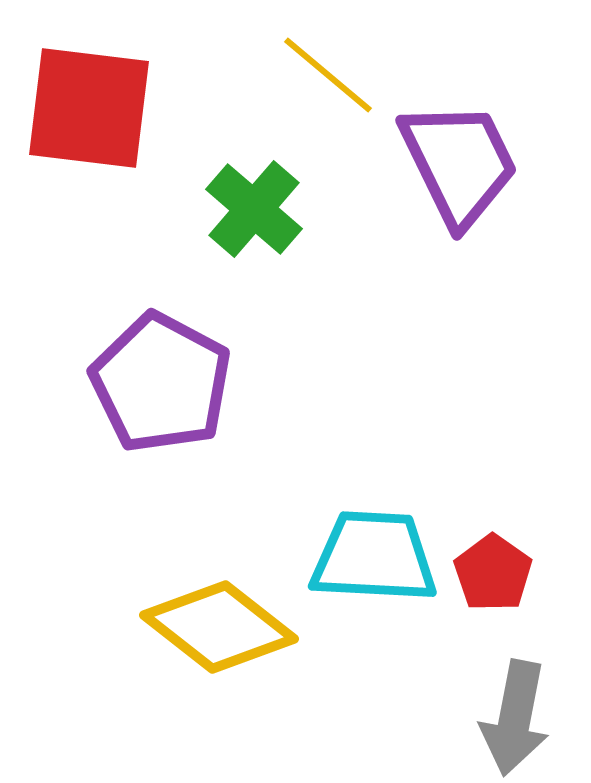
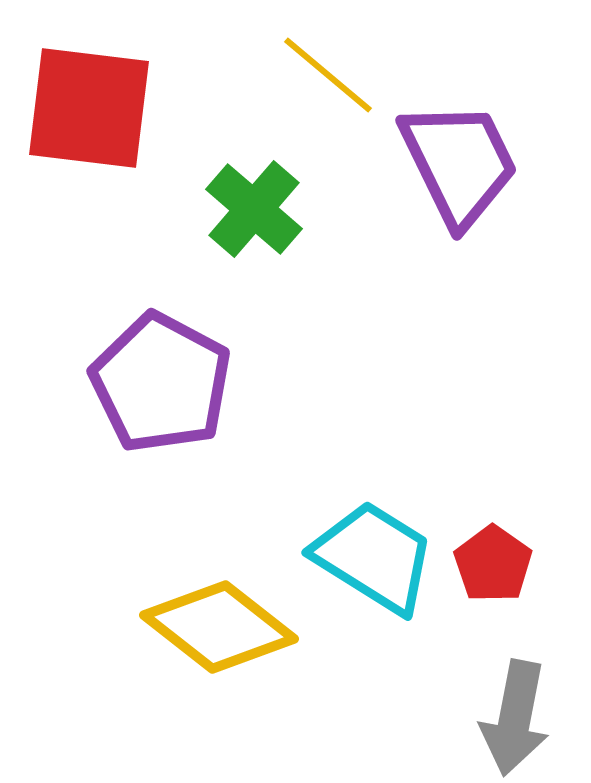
cyan trapezoid: rotated 29 degrees clockwise
red pentagon: moved 9 px up
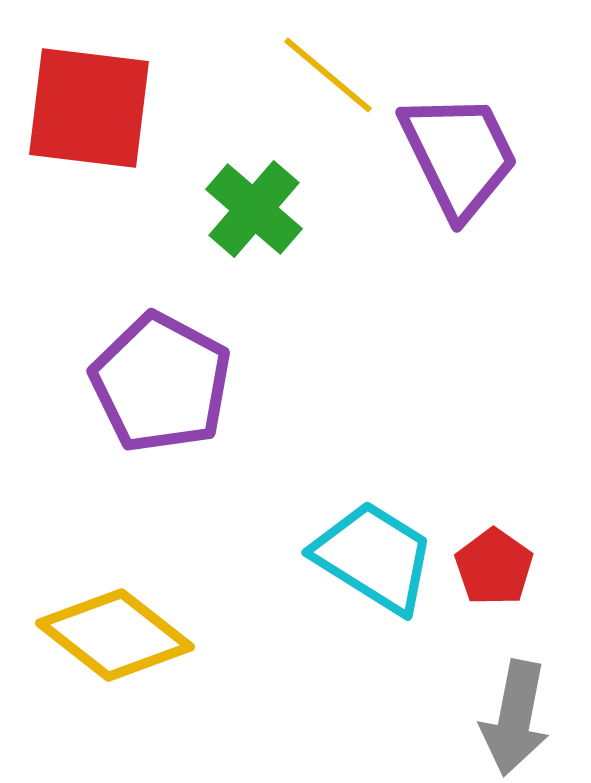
purple trapezoid: moved 8 px up
red pentagon: moved 1 px right, 3 px down
yellow diamond: moved 104 px left, 8 px down
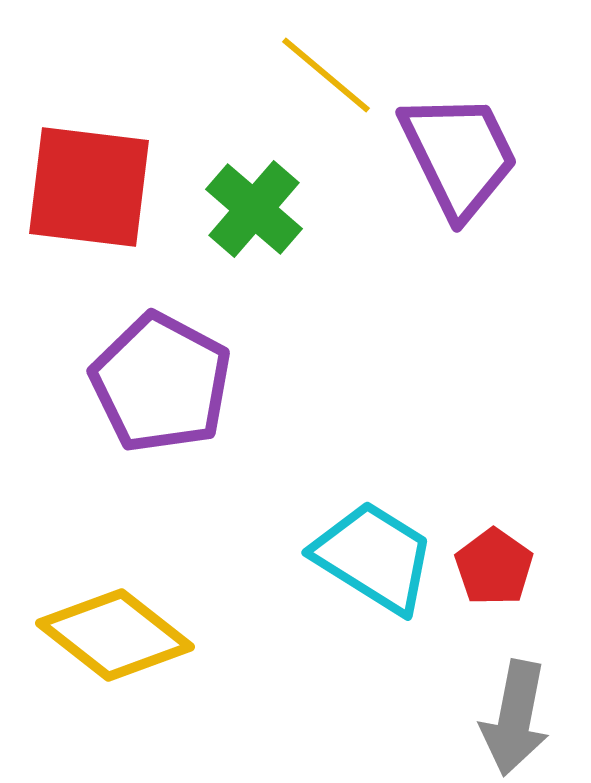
yellow line: moved 2 px left
red square: moved 79 px down
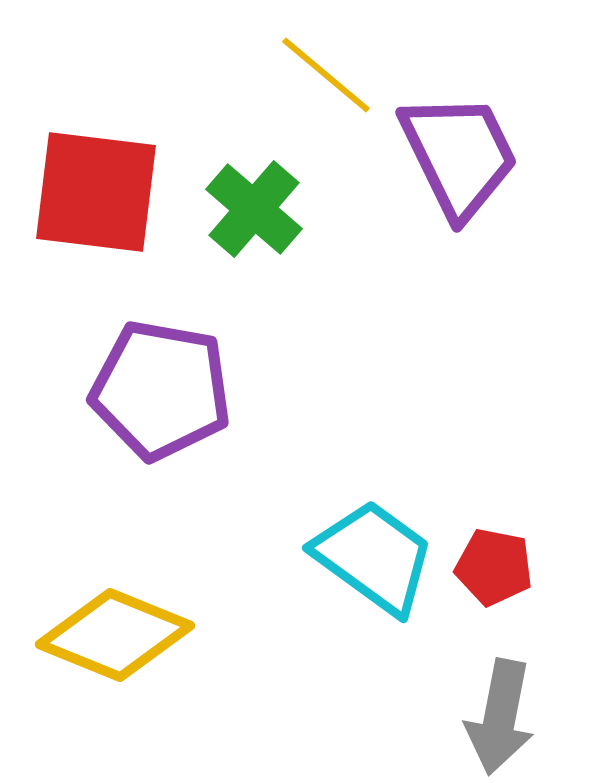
red square: moved 7 px right, 5 px down
purple pentagon: moved 7 px down; rotated 18 degrees counterclockwise
cyan trapezoid: rotated 4 degrees clockwise
red pentagon: rotated 24 degrees counterclockwise
yellow diamond: rotated 16 degrees counterclockwise
gray arrow: moved 15 px left, 1 px up
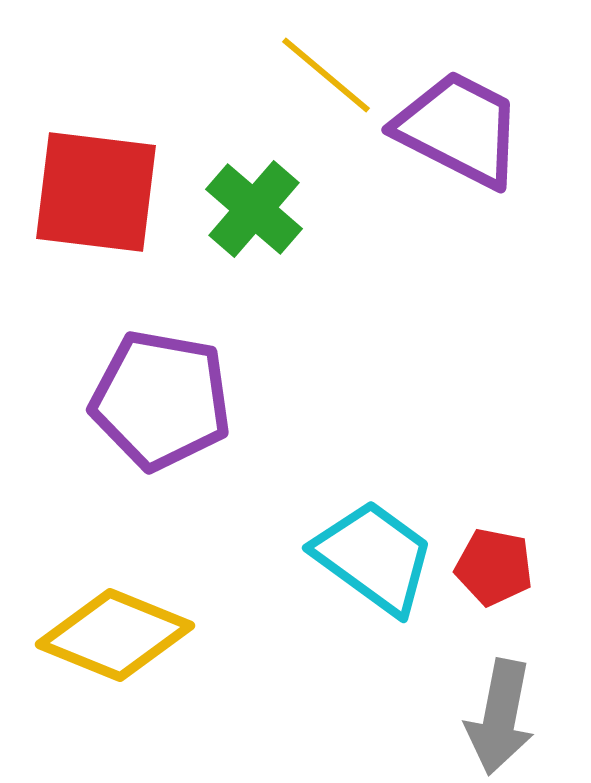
purple trapezoid: moved 26 px up; rotated 37 degrees counterclockwise
purple pentagon: moved 10 px down
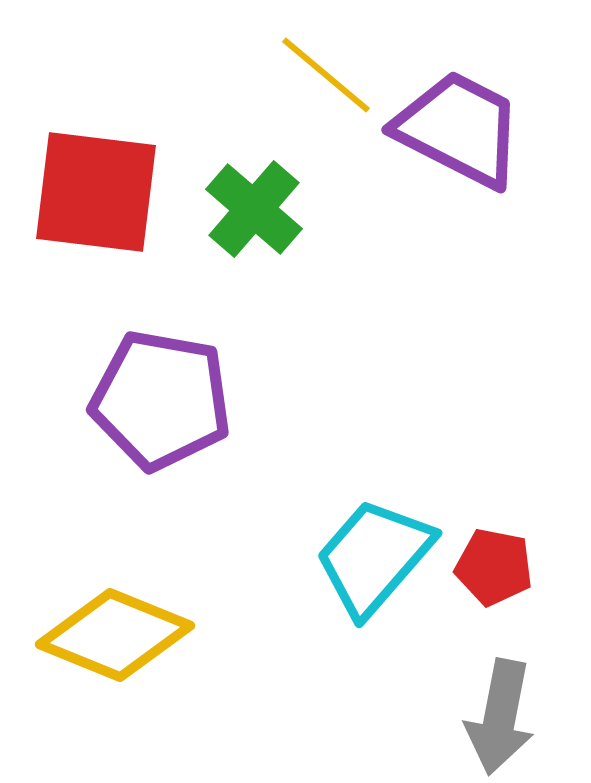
cyan trapezoid: rotated 85 degrees counterclockwise
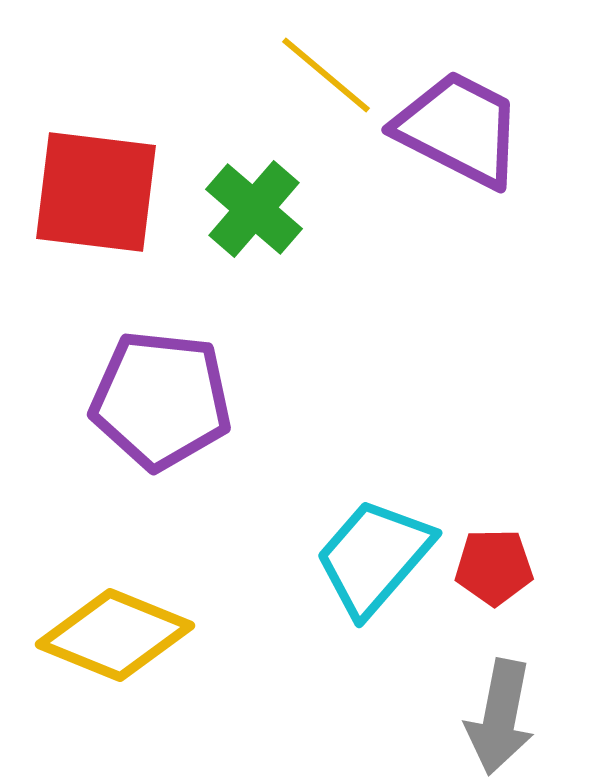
purple pentagon: rotated 4 degrees counterclockwise
red pentagon: rotated 12 degrees counterclockwise
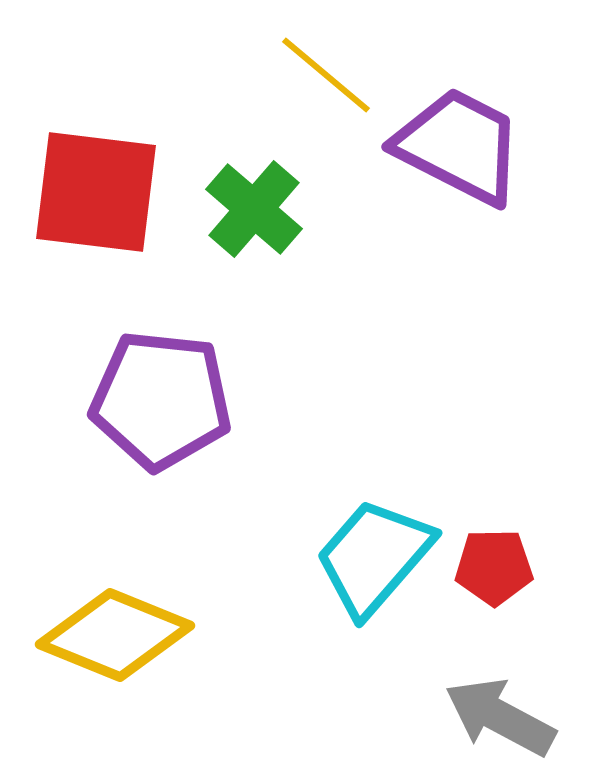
purple trapezoid: moved 17 px down
gray arrow: rotated 107 degrees clockwise
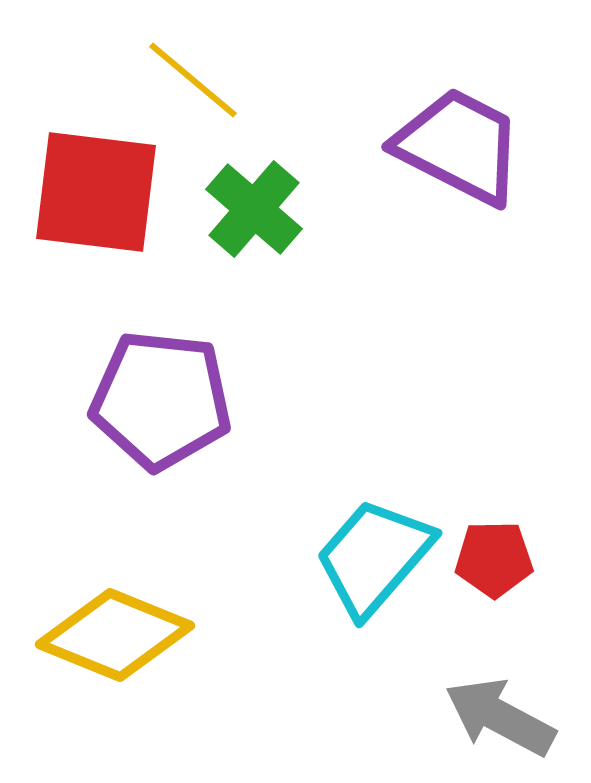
yellow line: moved 133 px left, 5 px down
red pentagon: moved 8 px up
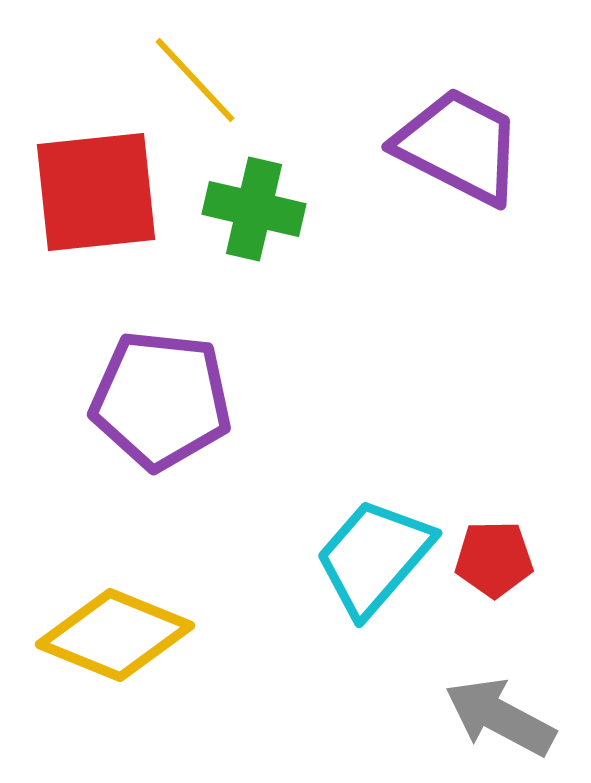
yellow line: moved 2 px right; rotated 7 degrees clockwise
red square: rotated 13 degrees counterclockwise
green cross: rotated 28 degrees counterclockwise
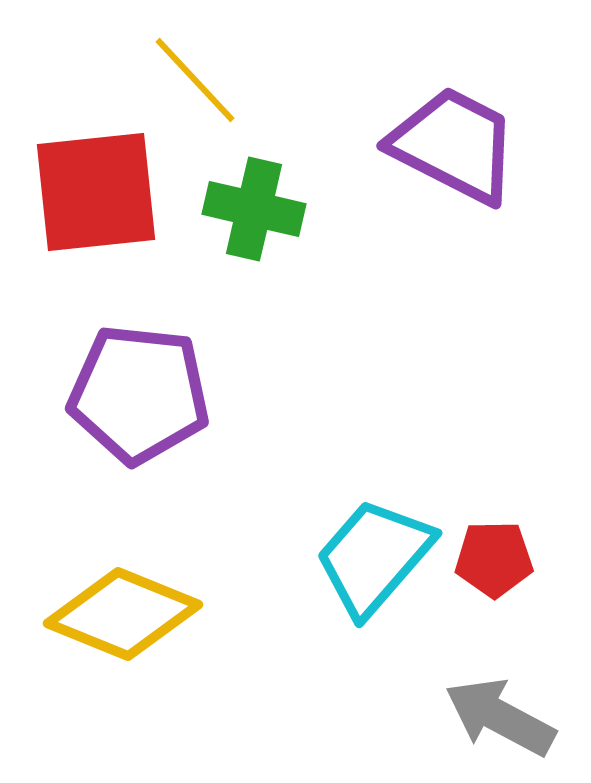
purple trapezoid: moved 5 px left, 1 px up
purple pentagon: moved 22 px left, 6 px up
yellow diamond: moved 8 px right, 21 px up
